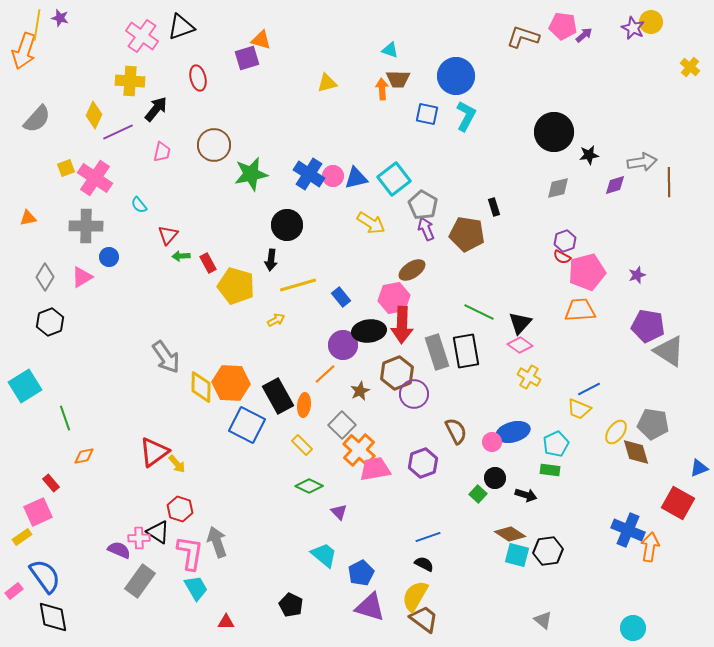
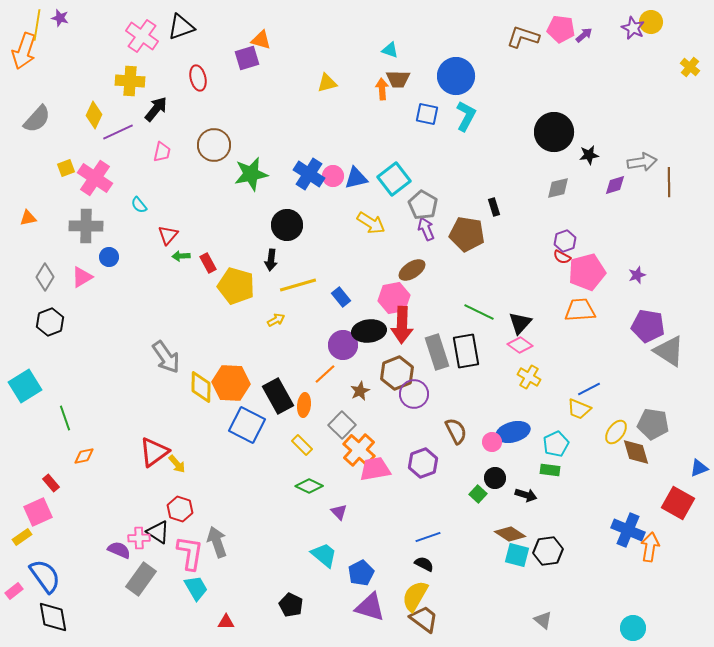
pink pentagon at (563, 26): moved 2 px left, 3 px down
gray rectangle at (140, 581): moved 1 px right, 2 px up
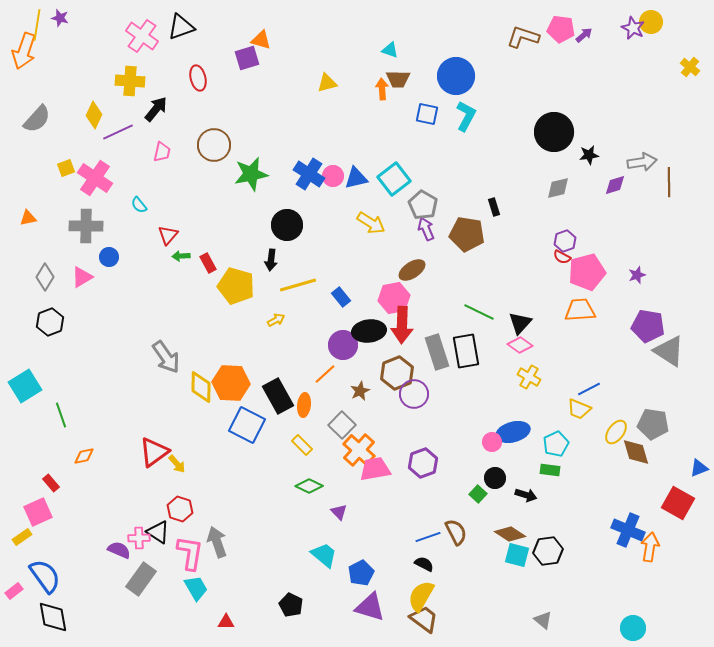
green line at (65, 418): moved 4 px left, 3 px up
brown semicircle at (456, 431): moved 101 px down
yellow semicircle at (415, 596): moved 6 px right
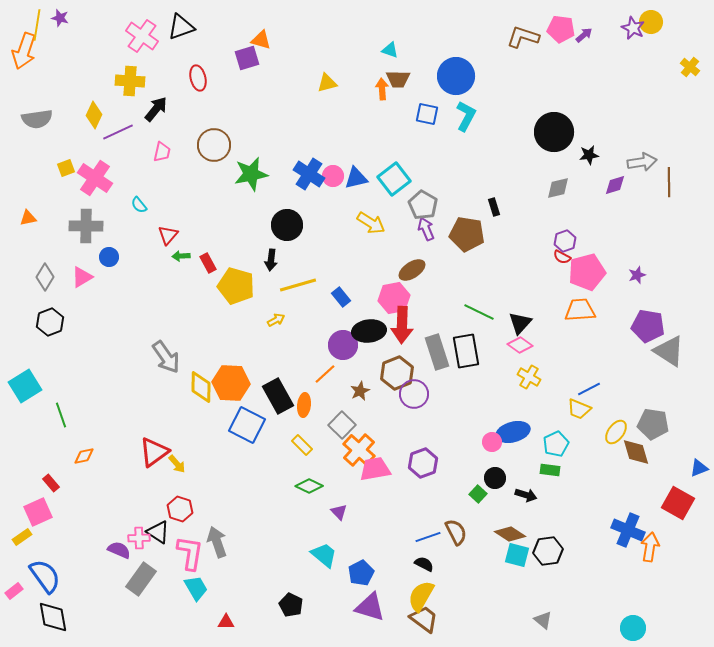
gray semicircle at (37, 119): rotated 40 degrees clockwise
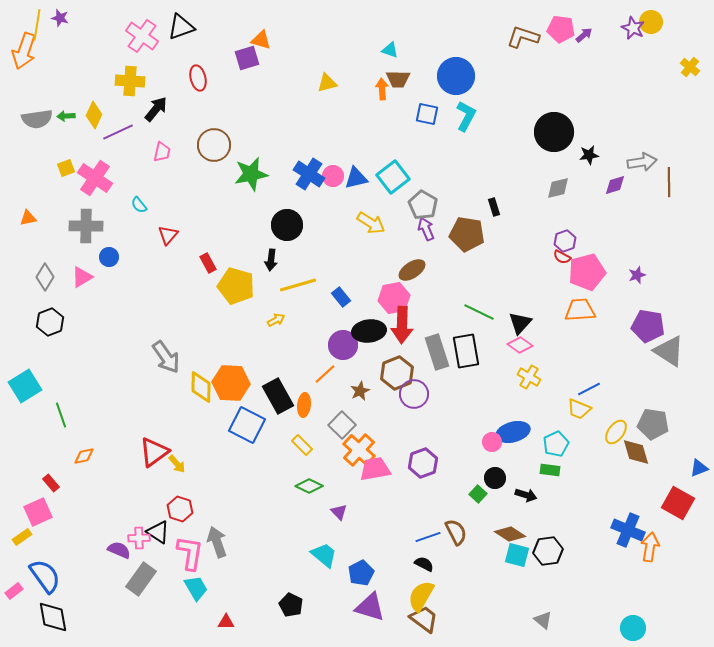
cyan square at (394, 179): moved 1 px left, 2 px up
green arrow at (181, 256): moved 115 px left, 140 px up
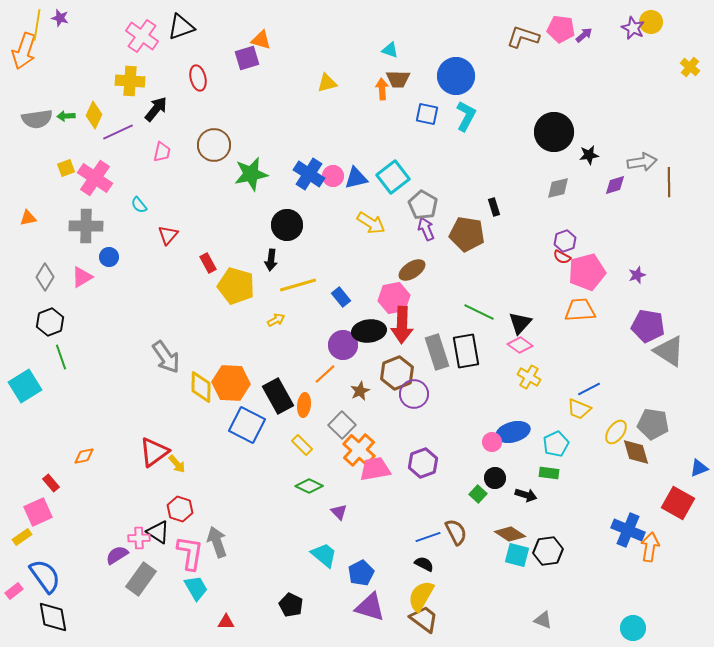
green line at (61, 415): moved 58 px up
green rectangle at (550, 470): moved 1 px left, 3 px down
purple semicircle at (119, 550): moved 2 px left, 5 px down; rotated 55 degrees counterclockwise
gray triangle at (543, 620): rotated 18 degrees counterclockwise
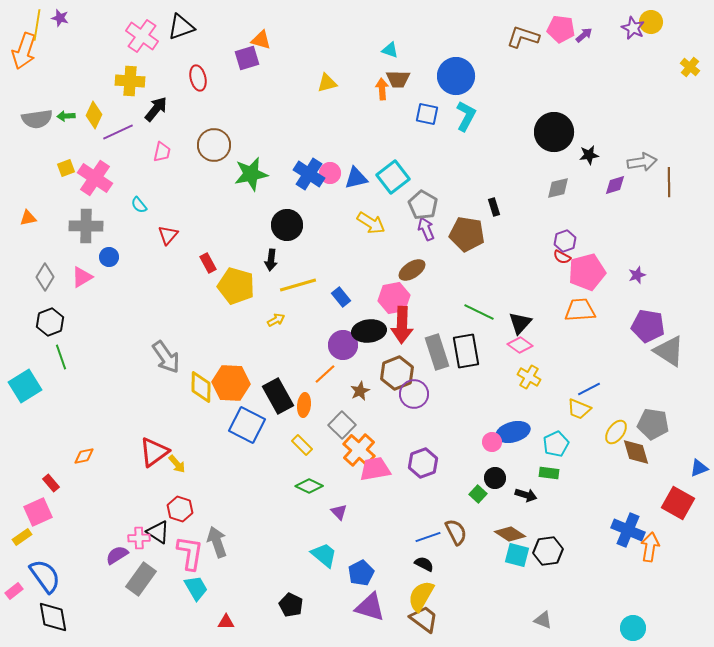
pink circle at (333, 176): moved 3 px left, 3 px up
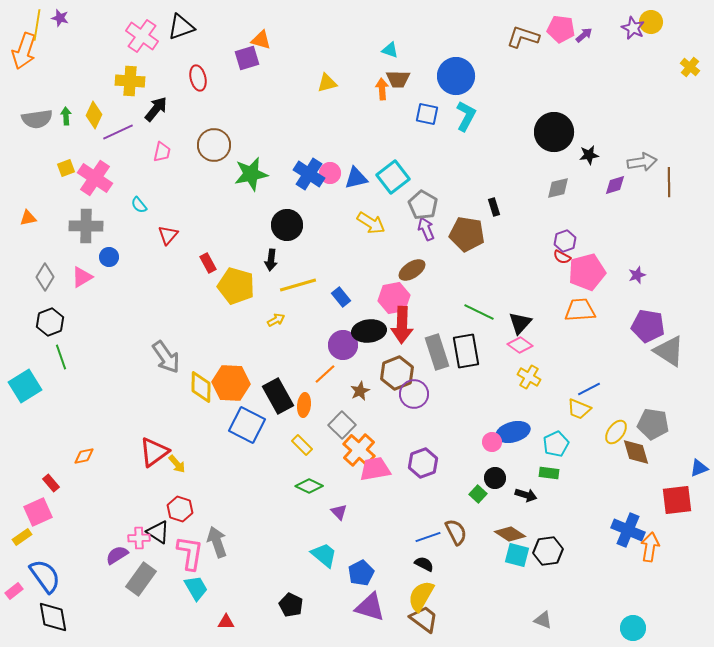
green arrow at (66, 116): rotated 90 degrees clockwise
red square at (678, 503): moved 1 px left, 3 px up; rotated 36 degrees counterclockwise
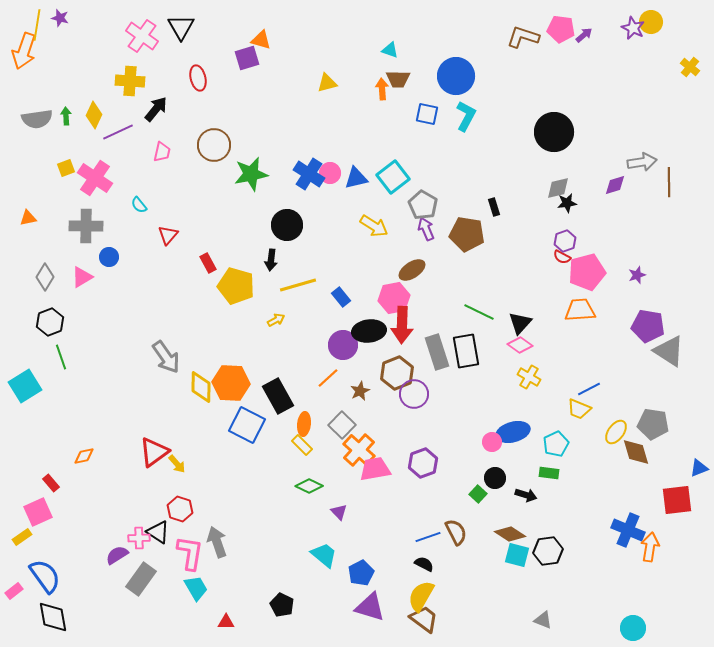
black triangle at (181, 27): rotated 40 degrees counterclockwise
black star at (589, 155): moved 22 px left, 48 px down
yellow arrow at (371, 223): moved 3 px right, 3 px down
orange line at (325, 374): moved 3 px right, 4 px down
orange ellipse at (304, 405): moved 19 px down
black pentagon at (291, 605): moved 9 px left
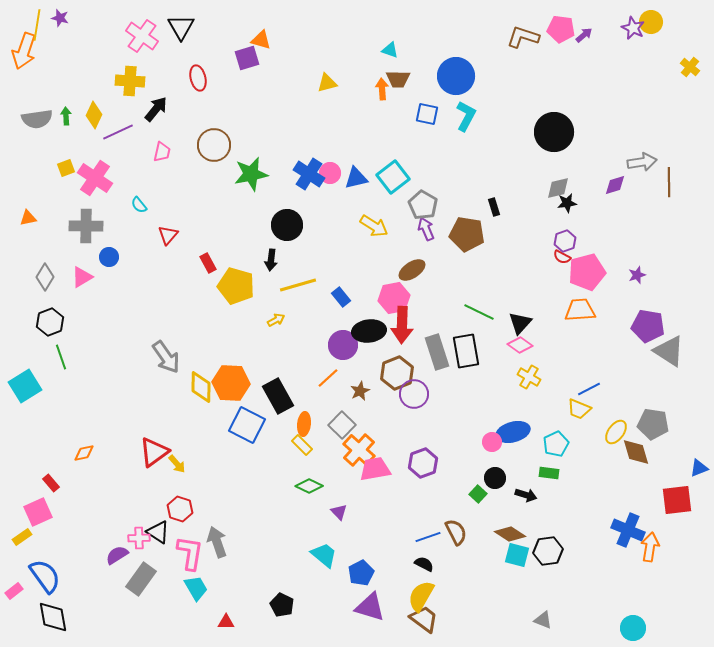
orange diamond at (84, 456): moved 3 px up
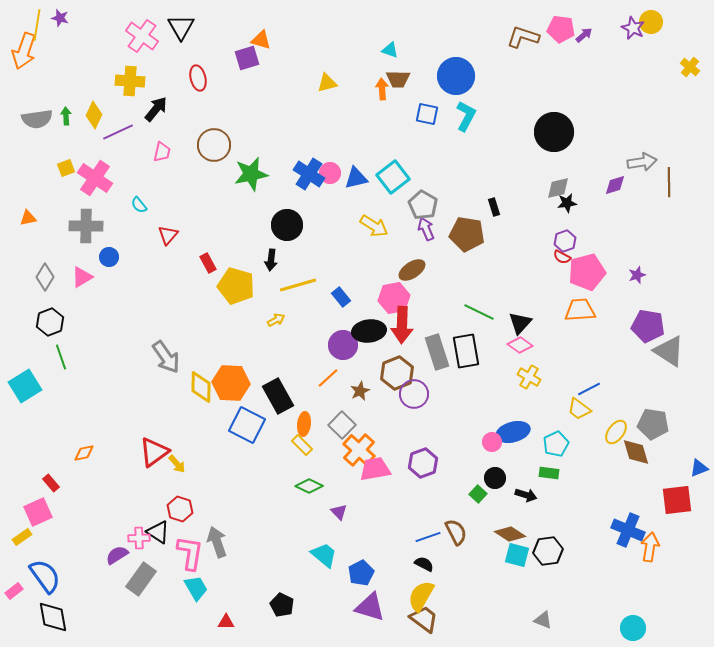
yellow trapezoid at (579, 409): rotated 15 degrees clockwise
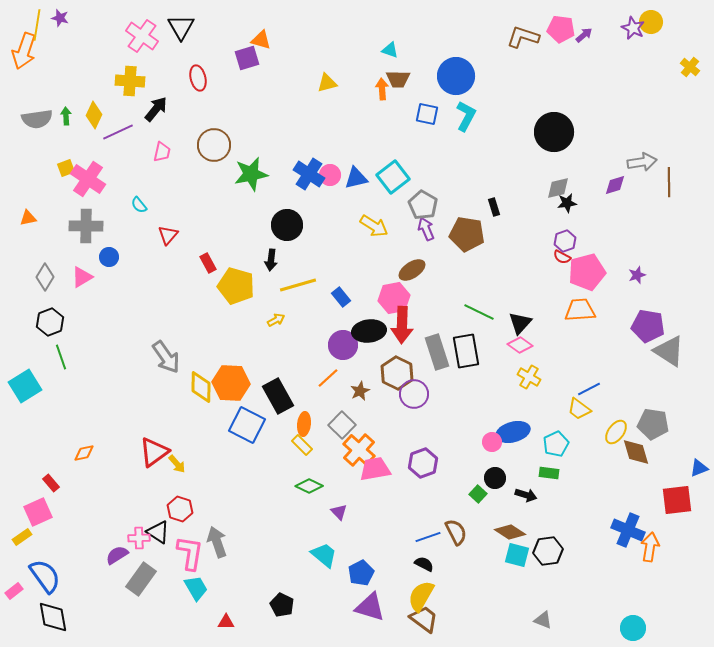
pink circle at (330, 173): moved 2 px down
pink cross at (95, 178): moved 7 px left, 1 px down
brown hexagon at (397, 373): rotated 12 degrees counterclockwise
brown diamond at (510, 534): moved 2 px up
